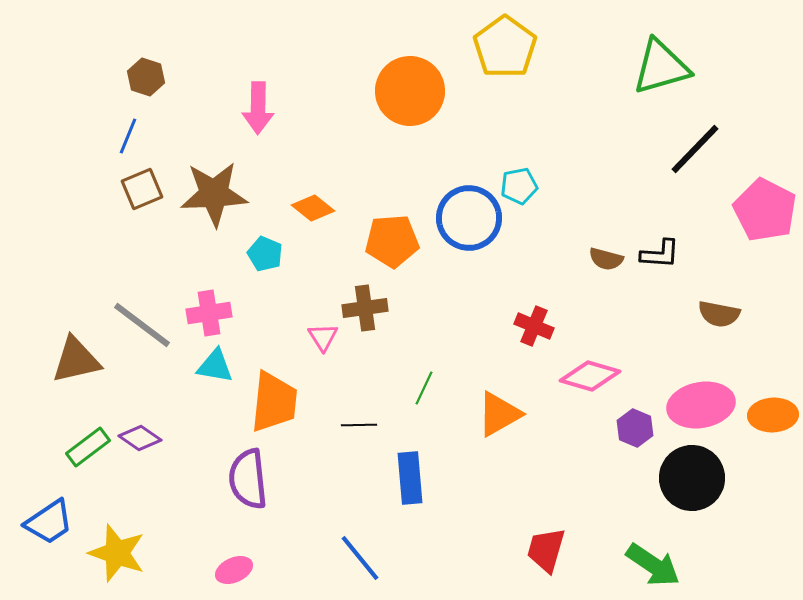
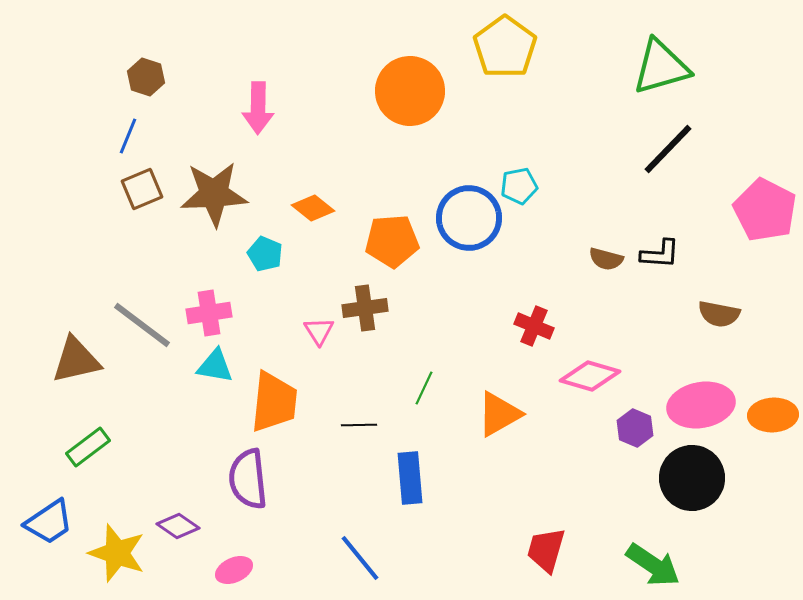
black line at (695, 149): moved 27 px left
pink triangle at (323, 337): moved 4 px left, 6 px up
purple diamond at (140, 438): moved 38 px right, 88 px down
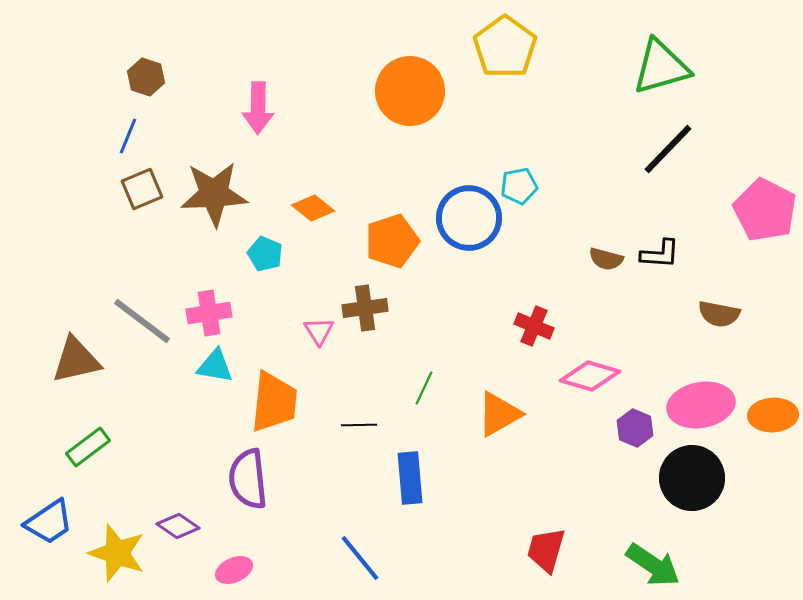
orange pentagon at (392, 241): rotated 14 degrees counterclockwise
gray line at (142, 325): moved 4 px up
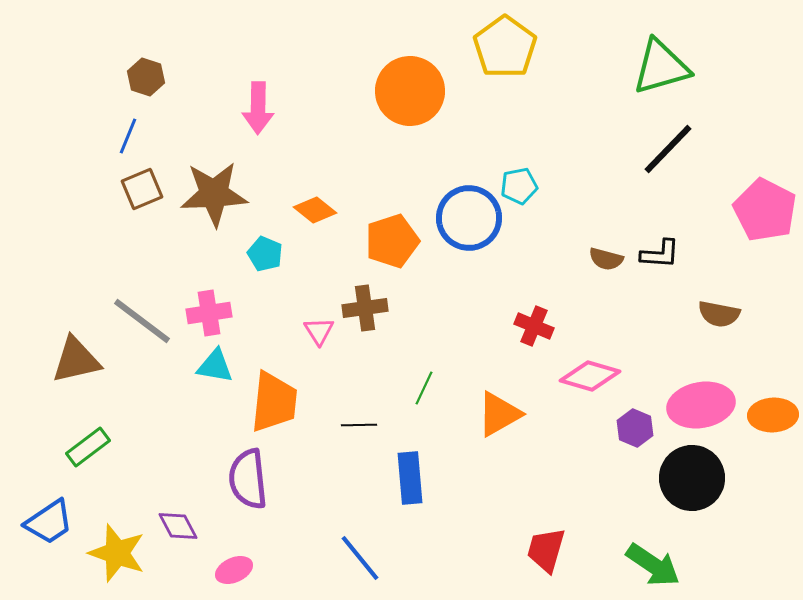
orange diamond at (313, 208): moved 2 px right, 2 px down
purple diamond at (178, 526): rotated 27 degrees clockwise
